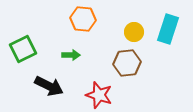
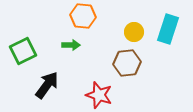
orange hexagon: moved 3 px up
green square: moved 2 px down
green arrow: moved 10 px up
black arrow: moved 2 px left, 1 px up; rotated 80 degrees counterclockwise
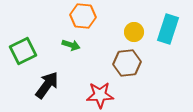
green arrow: rotated 18 degrees clockwise
red star: moved 1 px right; rotated 20 degrees counterclockwise
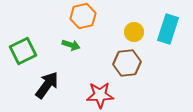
orange hexagon: rotated 20 degrees counterclockwise
